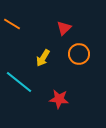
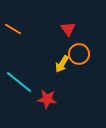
orange line: moved 1 px right, 5 px down
red triangle: moved 4 px right, 1 px down; rotated 21 degrees counterclockwise
yellow arrow: moved 19 px right, 6 px down
red star: moved 12 px left
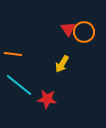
orange line: moved 25 px down; rotated 24 degrees counterclockwise
orange circle: moved 5 px right, 22 px up
cyan line: moved 3 px down
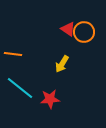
red triangle: rotated 21 degrees counterclockwise
cyan line: moved 1 px right, 3 px down
red star: moved 3 px right; rotated 12 degrees counterclockwise
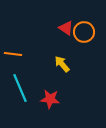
red triangle: moved 2 px left, 1 px up
yellow arrow: rotated 108 degrees clockwise
cyan line: rotated 28 degrees clockwise
red star: rotated 12 degrees clockwise
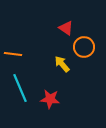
orange circle: moved 15 px down
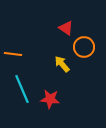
cyan line: moved 2 px right, 1 px down
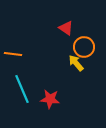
yellow arrow: moved 14 px right, 1 px up
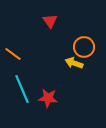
red triangle: moved 16 px left, 7 px up; rotated 21 degrees clockwise
orange line: rotated 30 degrees clockwise
yellow arrow: moved 2 px left; rotated 30 degrees counterclockwise
red star: moved 2 px left, 1 px up
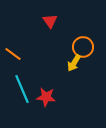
orange circle: moved 1 px left
yellow arrow: rotated 78 degrees counterclockwise
red star: moved 2 px left, 1 px up
